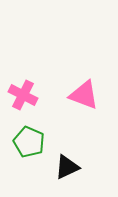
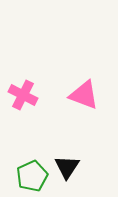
green pentagon: moved 3 px right, 34 px down; rotated 24 degrees clockwise
black triangle: rotated 32 degrees counterclockwise
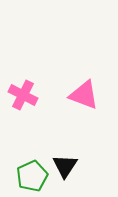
black triangle: moved 2 px left, 1 px up
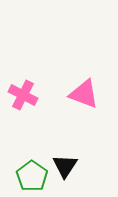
pink triangle: moved 1 px up
green pentagon: rotated 12 degrees counterclockwise
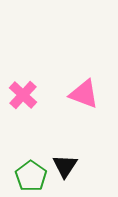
pink cross: rotated 16 degrees clockwise
green pentagon: moved 1 px left
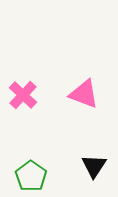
black triangle: moved 29 px right
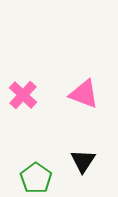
black triangle: moved 11 px left, 5 px up
green pentagon: moved 5 px right, 2 px down
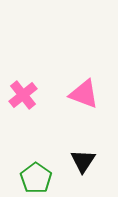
pink cross: rotated 8 degrees clockwise
